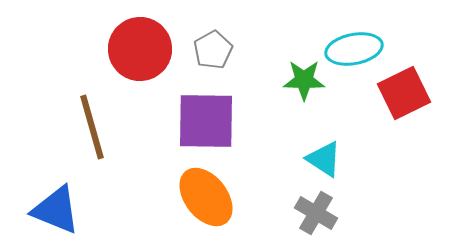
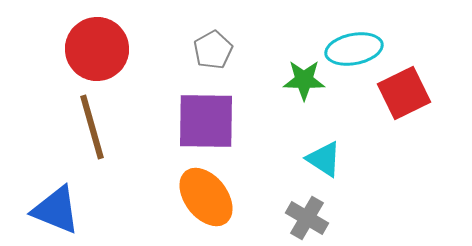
red circle: moved 43 px left
gray cross: moved 9 px left, 5 px down
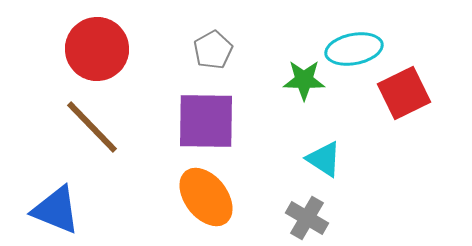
brown line: rotated 28 degrees counterclockwise
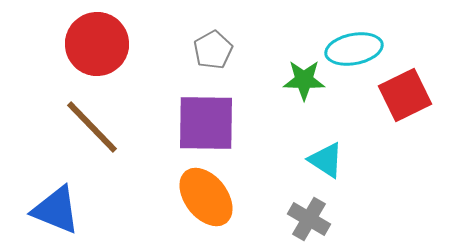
red circle: moved 5 px up
red square: moved 1 px right, 2 px down
purple square: moved 2 px down
cyan triangle: moved 2 px right, 1 px down
gray cross: moved 2 px right, 1 px down
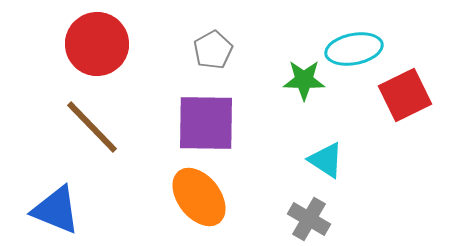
orange ellipse: moved 7 px left
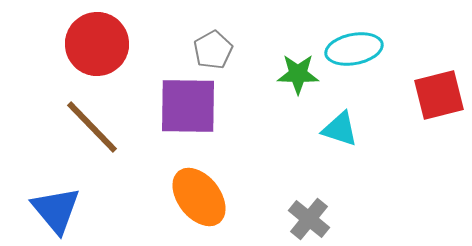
green star: moved 6 px left, 6 px up
red square: moved 34 px right; rotated 12 degrees clockwise
purple square: moved 18 px left, 17 px up
cyan triangle: moved 14 px right, 31 px up; rotated 15 degrees counterclockwise
blue triangle: rotated 28 degrees clockwise
gray cross: rotated 9 degrees clockwise
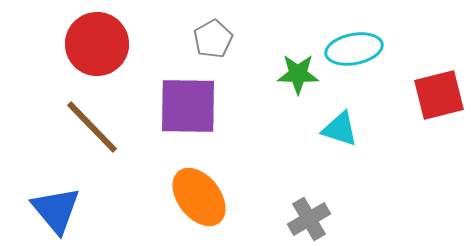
gray pentagon: moved 11 px up
gray cross: rotated 21 degrees clockwise
